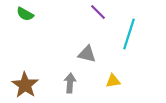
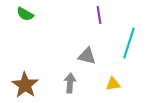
purple line: moved 1 px right, 3 px down; rotated 36 degrees clockwise
cyan line: moved 9 px down
gray triangle: moved 2 px down
yellow triangle: moved 3 px down
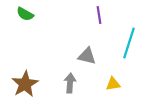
brown star: moved 1 px up; rotated 8 degrees clockwise
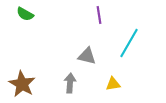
cyan line: rotated 12 degrees clockwise
brown star: moved 3 px left; rotated 12 degrees counterclockwise
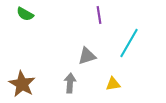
gray triangle: rotated 30 degrees counterclockwise
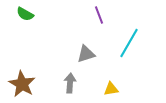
purple line: rotated 12 degrees counterclockwise
gray triangle: moved 1 px left, 2 px up
yellow triangle: moved 2 px left, 5 px down
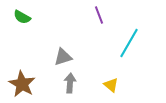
green semicircle: moved 3 px left, 3 px down
gray triangle: moved 23 px left, 3 px down
yellow triangle: moved 4 px up; rotated 49 degrees clockwise
